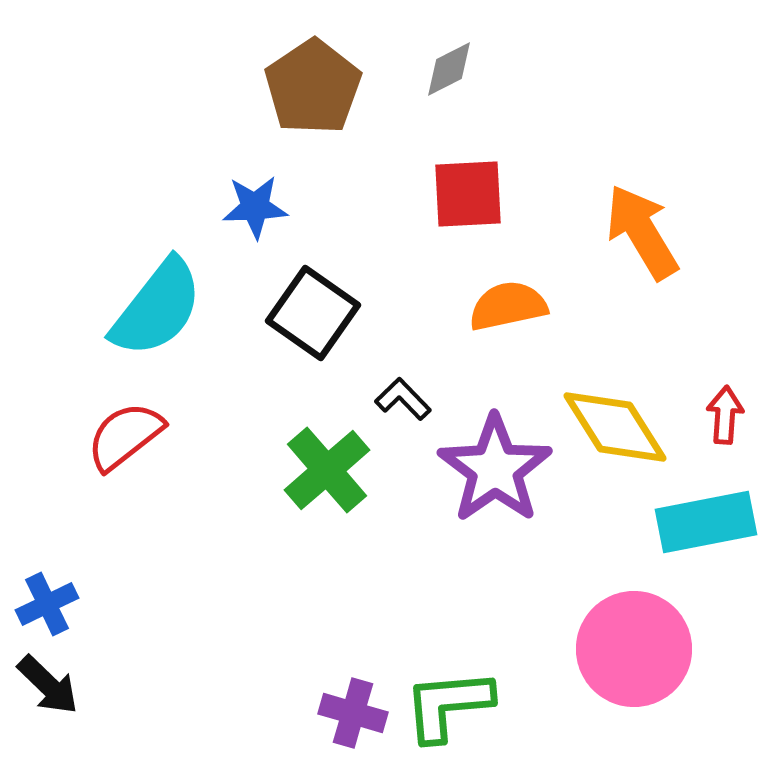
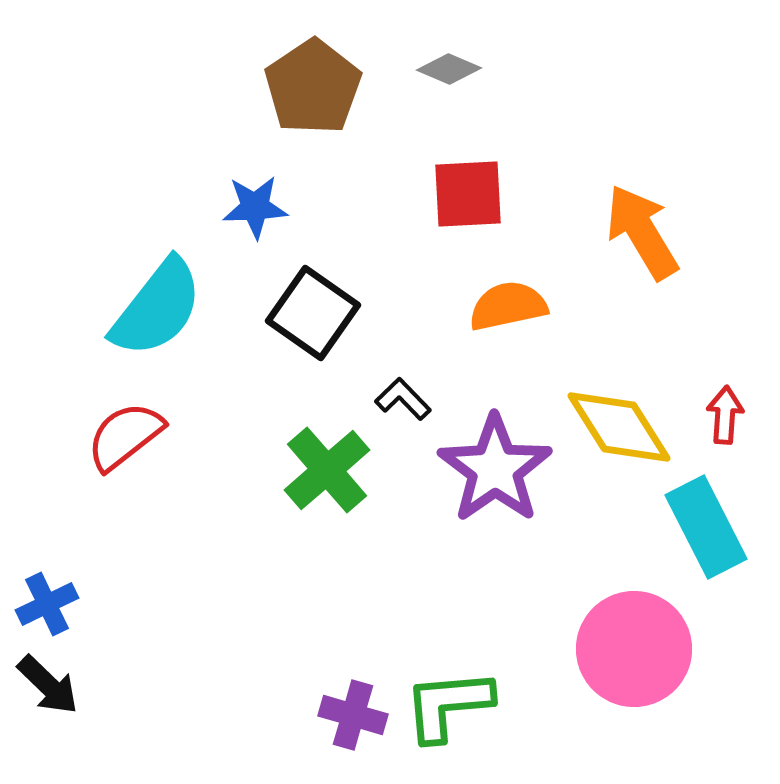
gray diamond: rotated 50 degrees clockwise
yellow diamond: moved 4 px right
cyan rectangle: moved 5 px down; rotated 74 degrees clockwise
purple cross: moved 2 px down
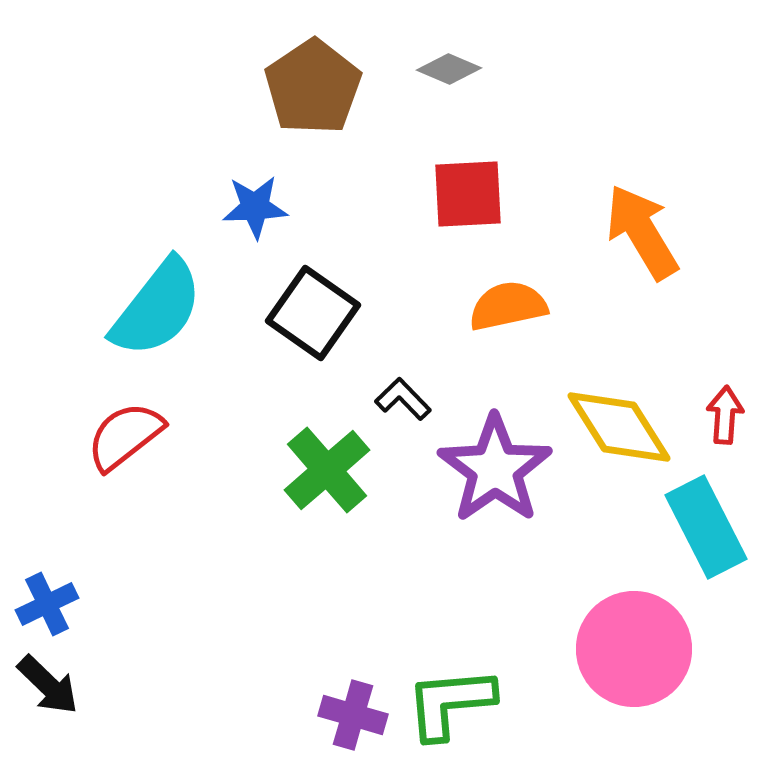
green L-shape: moved 2 px right, 2 px up
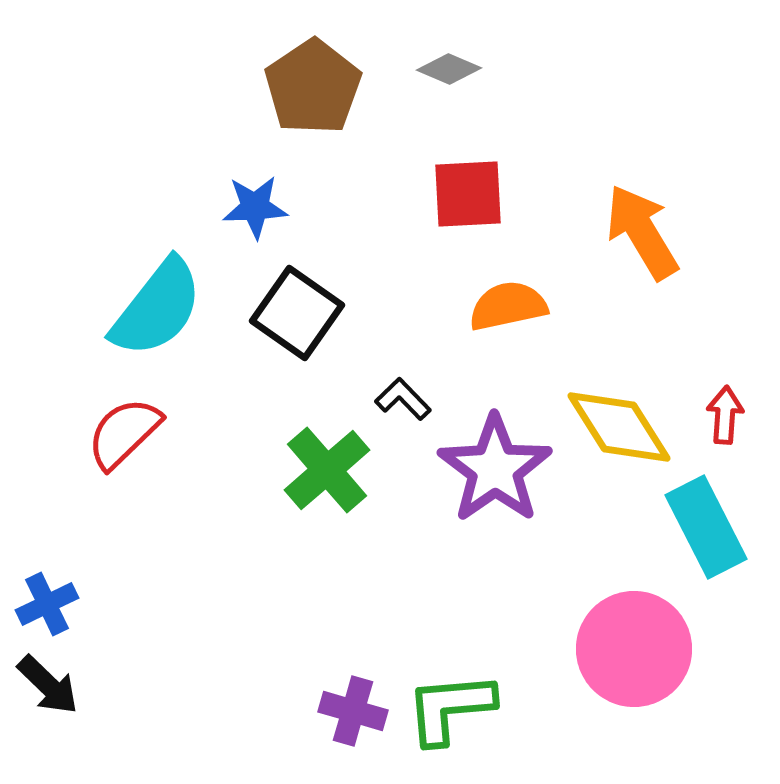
black square: moved 16 px left
red semicircle: moved 1 px left, 3 px up; rotated 6 degrees counterclockwise
green L-shape: moved 5 px down
purple cross: moved 4 px up
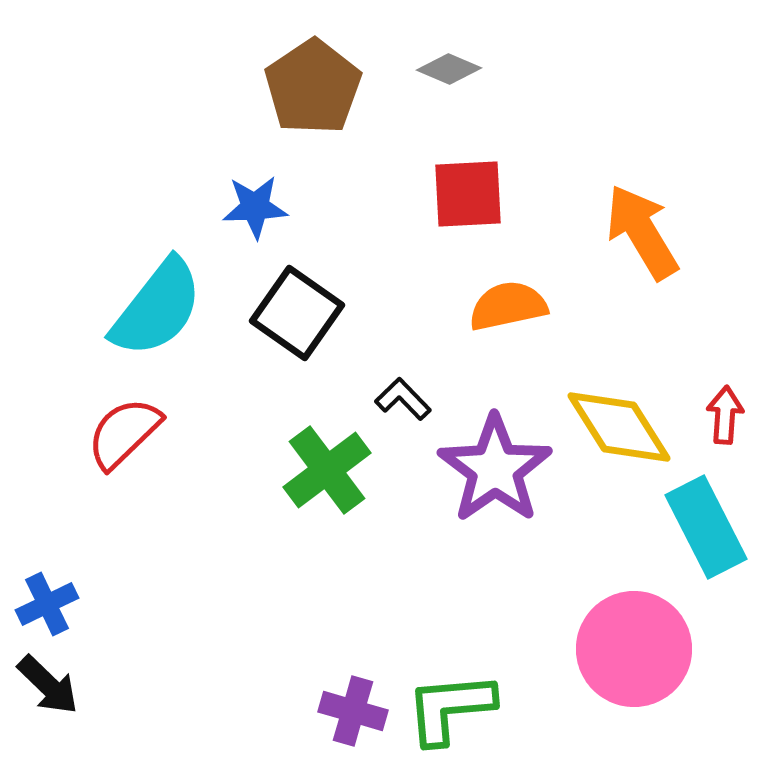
green cross: rotated 4 degrees clockwise
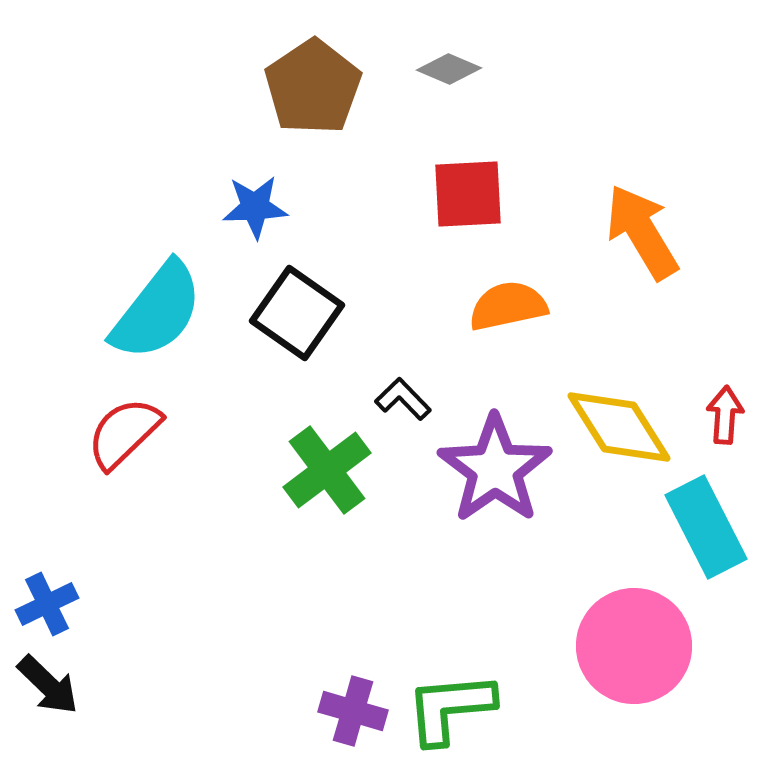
cyan semicircle: moved 3 px down
pink circle: moved 3 px up
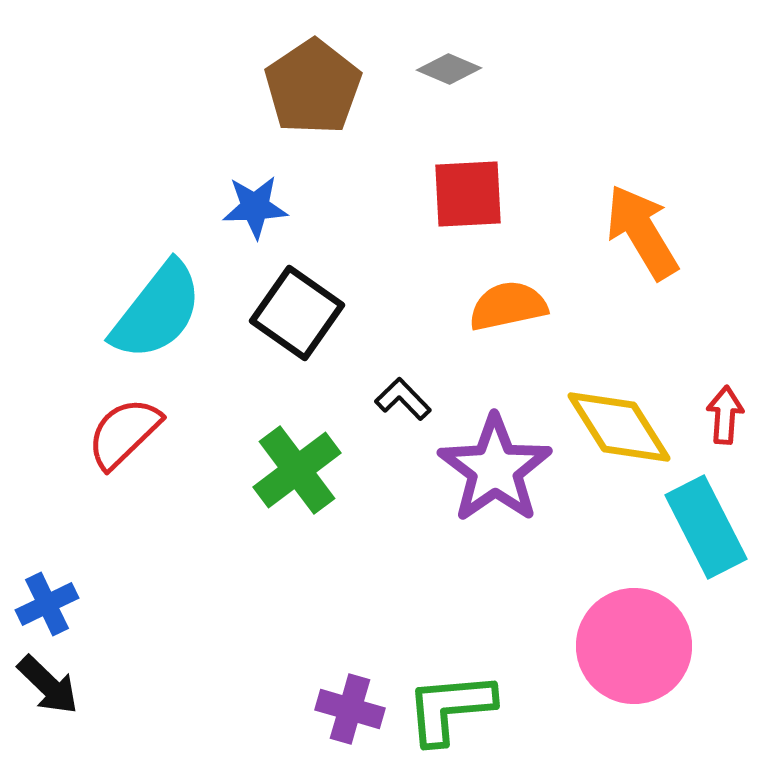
green cross: moved 30 px left
purple cross: moved 3 px left, 2 px up
